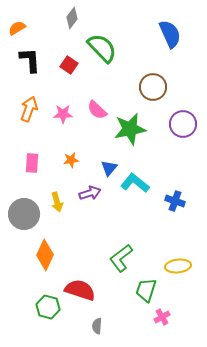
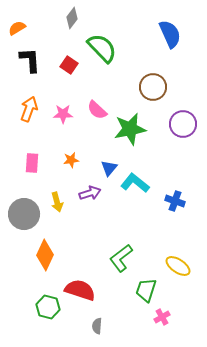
yellow ellipse: rotated 40 degrees clockwise
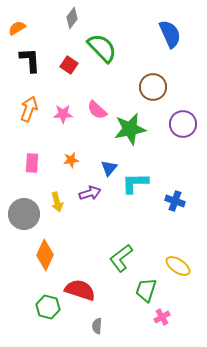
cyan L-shape: rotated 40 degrees counterclockwise
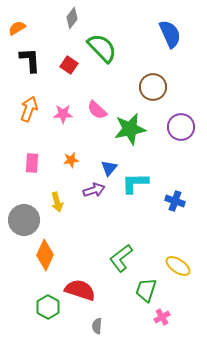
purple circle: moved 2 px left, 3 px down
purple arrow: moved 4 px right, 3 px up
gray circle: moved 6 px down
green hexagon: rotated 15 degrees clockwise
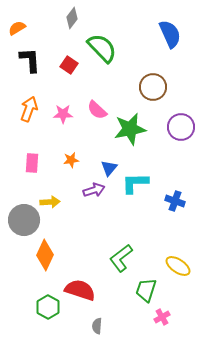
yellow arrow: moved 7 px left; rotated 78 degrees counterclockwise
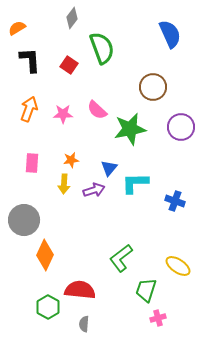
green semicircle: rotated 24 degrees clockwise
yellow arrow: moved 14 px right, 18 px up; rotated 96 degrees clockwise
red semicircle: rotated 12 degrees counterclockwise
pink cross: moved 4 px left, 1 px down; rotated 14 degrees clockwise
gray semicircle: moved 13 px left, 2 px up
